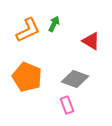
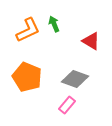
green arrow: rotated 49 degrees counterclockwise
pink rectangle: rotated 60 degrees clockwise
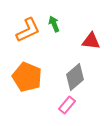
red triangle: rotated 24 degrees counterclockwise
gray diamond: moved 2 px up; rotated 60 degrees counterclockwise
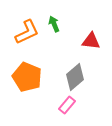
orange L-shape: moved 1 px left, 2 px down
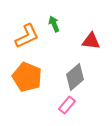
orange L-shape: moved 4 px down
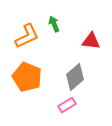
pink rectangle: rotated 18 degrees clockwise
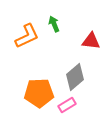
orange pentagon: moved 12 px right, 16 px down; rotated 24 degrees counterclockwise
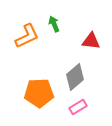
pink rectangle: moved 11 px right, 2 px down
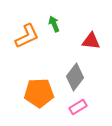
gray diamond: rotated 12 degrees counterclockwise
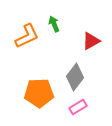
red triangle: rotated 36 degrees counterclockwise
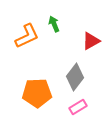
orange pentagon: moved 2 px left
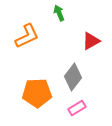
green arrow: moved 5 px right, 11 px up
gray diamond: moved 2 px left
pink rectangle: moved 1 px left, 1 px down
